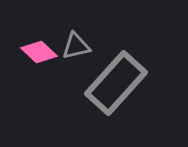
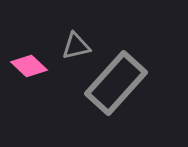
pink diamond: moved 10 px left, 14 px down
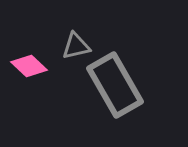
gray rectangle: moved 1 px left, 2 px down; rotated 72 degrees counterclockwise
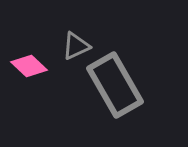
gray triangle: rotated 12 degrees counterclockwise
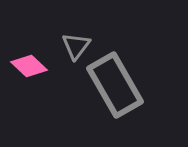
gray triangle: rotated 28 degrees counterclockwise
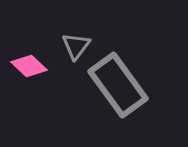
gray rectangle: moved 3 px right; rotated 6 degrees counterclockwise
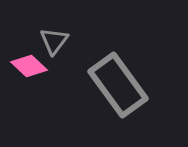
gray triangle: moved 22 px left, 5 px up
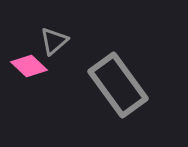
gray triangle: rotated 12 degrees clockwise
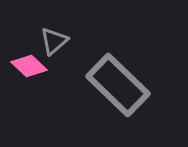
gray rectangle: rotated 10 degrees counterclockwise
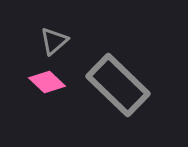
pink diamond: moved 18 px right, 16 px down
